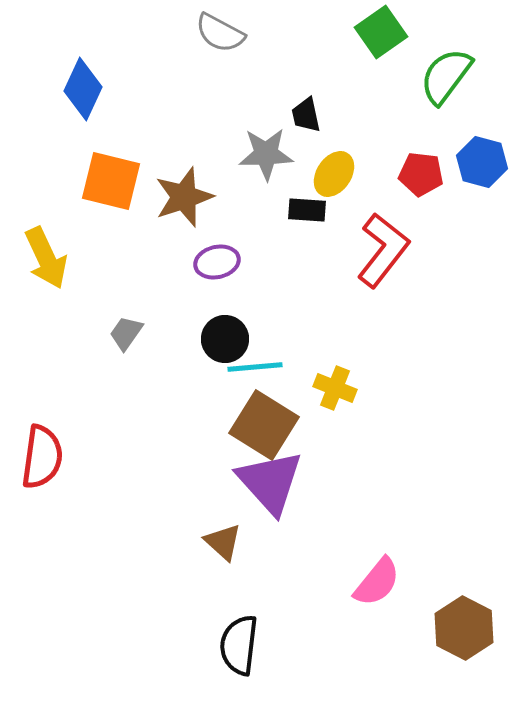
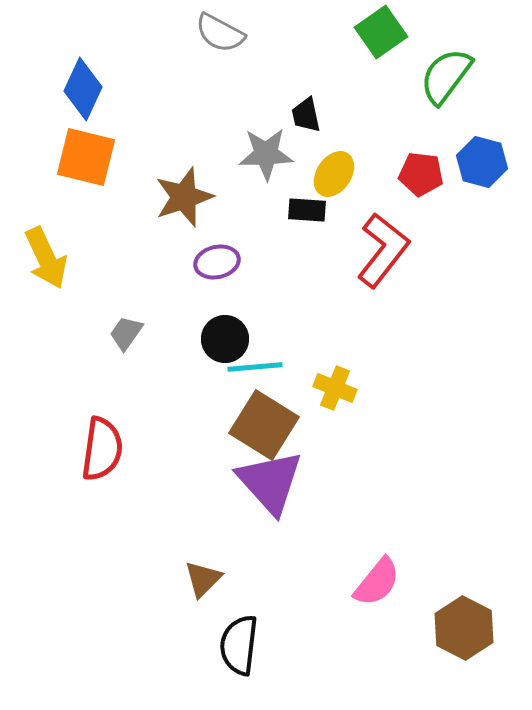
orange square: moved 25 px left, 24 px up
red semicircle: moved 60 px right, 8 px up
brown triangle: moved 20 px left, 37 px down; rotated 33 degrees clockwise
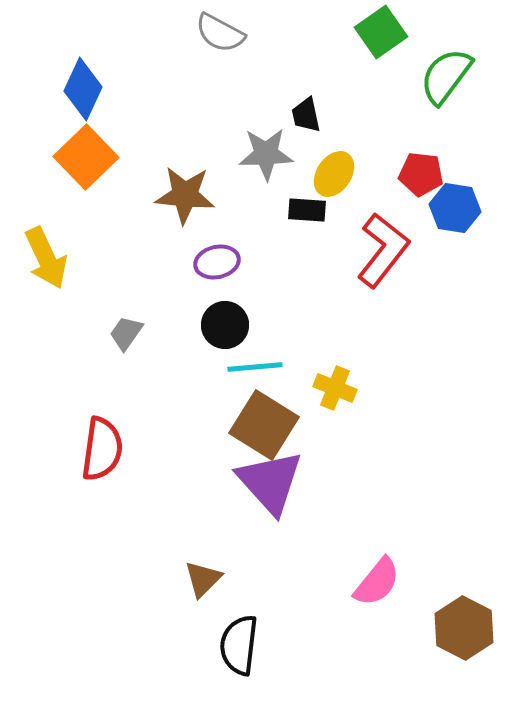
orange square: rotated 32 degrees clockwise
blue hexagon: moved 27 px left, 46 px down; rotated 6 degrees counterclockwise
brown star: moved 1 px right, 2 px up; rotated 24 degrees clockwise
black circle: moved 14 px up
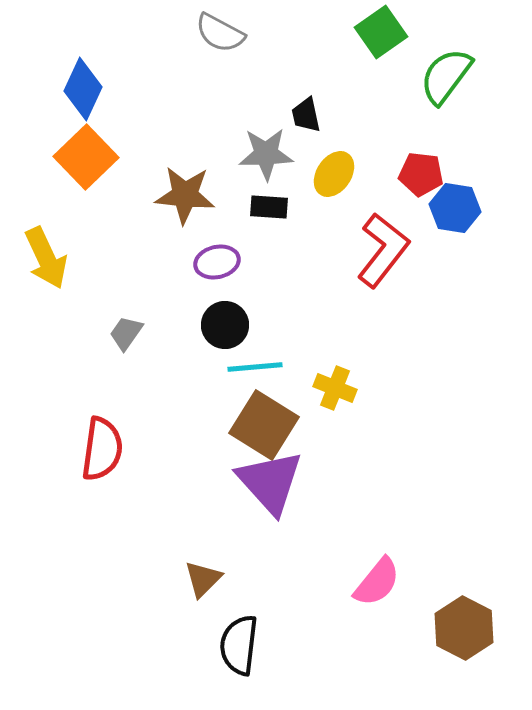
black rectangle: moved 38 px left, 3 px up
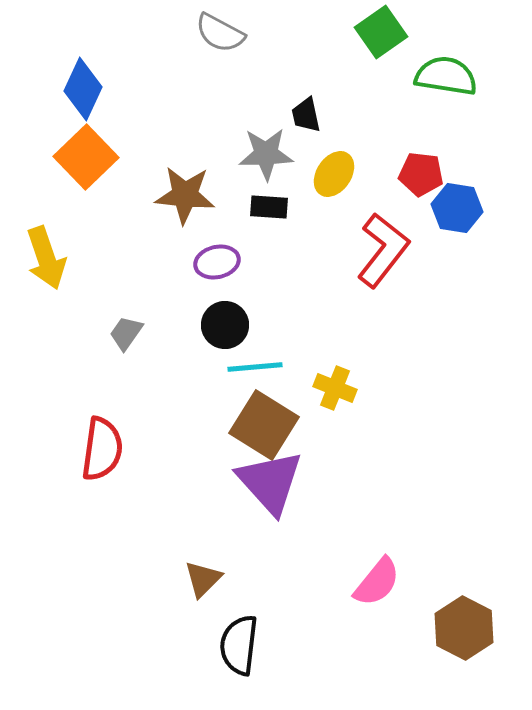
green semicircle: rotated 62 degrees clockwise
blue hexagon: moved 2 px right
yellow arrow: rotated 6 degrees clockwise
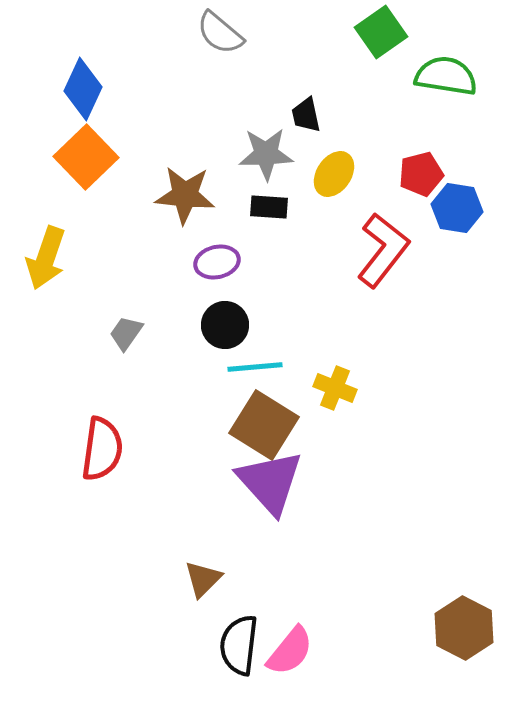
gray semicircle: rotated 12 degrees clockwise
red pentagon: rotated 21 degrees counterclockwise
yellow arrow: rotated 38 degrees clockwise
pink semicircle: moved 87 px left, 69 px down
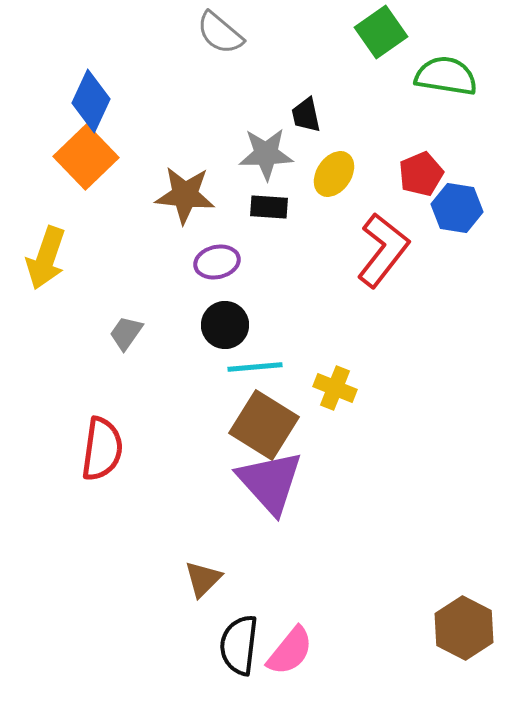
blue diamond: moved 8 px right, 12 px down
red pentagon: rotated 9 degrees counterclockwise
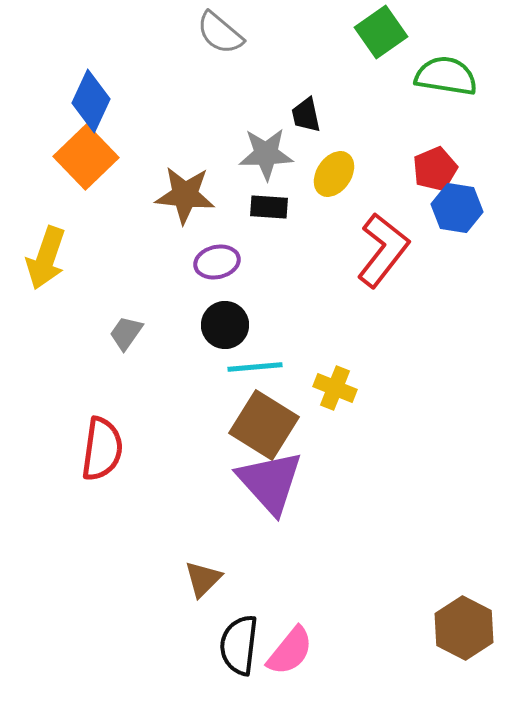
red pentagon: moved 14 px right, 5 px up
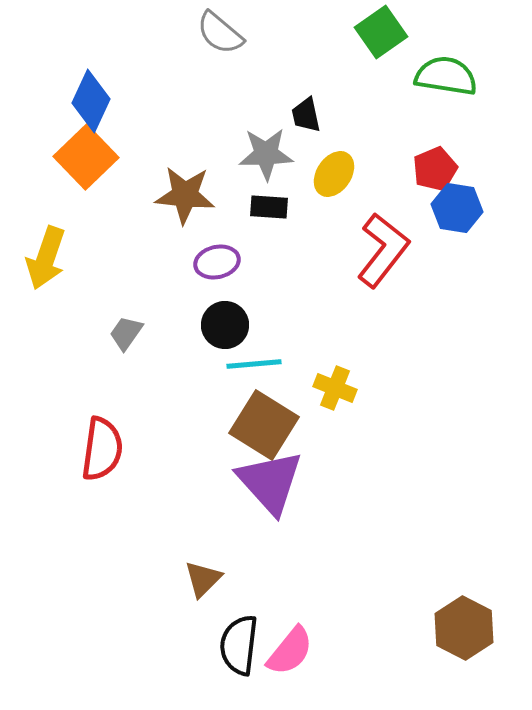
cyan line: moved 1 px left, 3 px up
